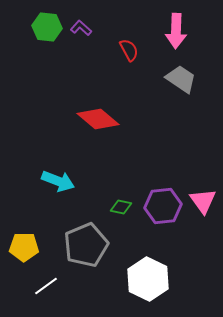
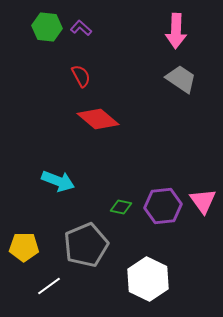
red semicircle: moved 48 px left, 26 px down
white line: moved 3 px right
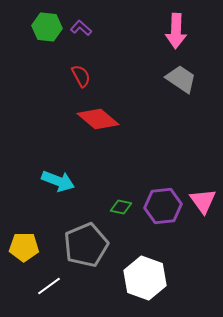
white hexagon: moved 3 px left, 1 px up; rotated 6 degrees counterclockwise
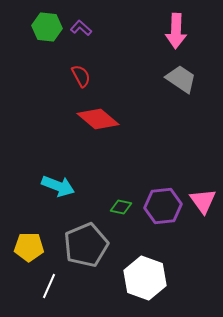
cyan arrow: moved 5 px down
yellow pentagon: moved 5 px right
white line: rotated 30 degrees counterclockwise
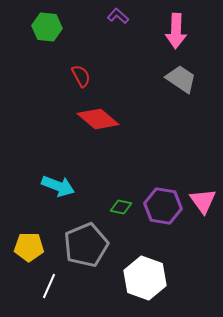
purple L-shape: moved 37 px right, 12 px up
purple hexagon: rotated 15 degrees clockwise
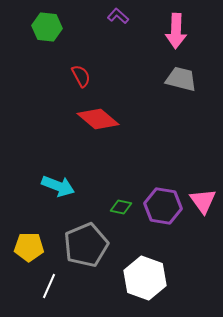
gray trapezoid: rotated 20 degrees counterclockwise
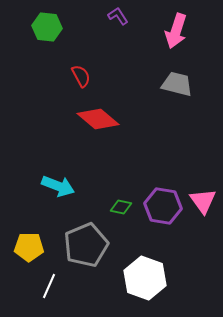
purple L-shape: rotated 15 degrees clockwise
pink arrow: rotated 16 degrees clockwise
gray trapezoid: moved 4 px left, 5 px down
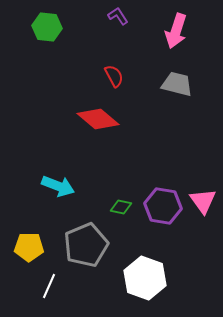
red semicircle: moved 33 px right
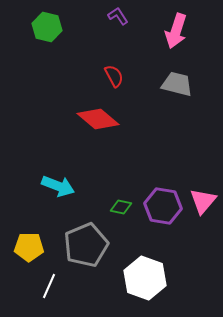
green hexagon: rotated 8 degrees clockwise
pink triangle: rotated 16 degrees clockwise
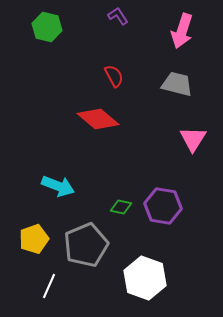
pink arrow: moved 6 px right
pink triangle: moved 10 px left, 62 px up; rotated 8 degrees counterclockwise
yellow pentagon: moved 5 px right, 8 px up; rotated 20 degrees counterclockwise
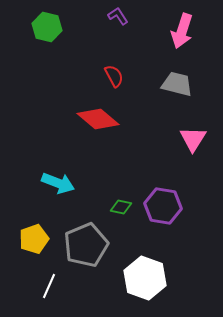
cyan arrow: moved 3 px up
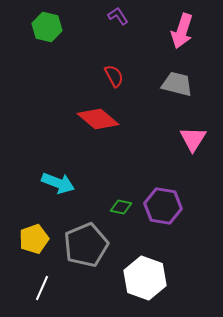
white line: moved 7 px left, 2 px down
